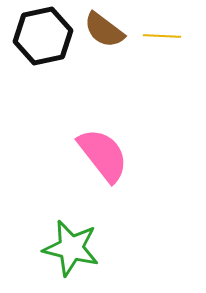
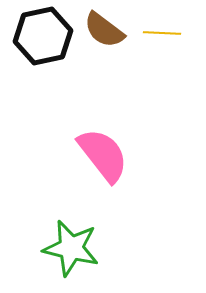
yellow line: moved 3 px up
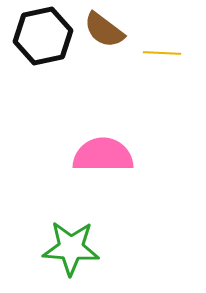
yellow line: moved 20 px down
pink semicircle: rotated 52 degrees counterclockwise
green star: rotated 10 degrees counterclockwise
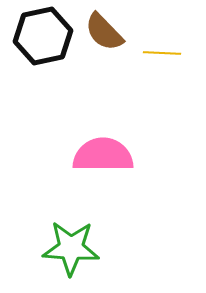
brown semicircle: moved 2 px down; rotated 9 degrees clockwise
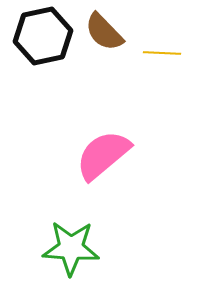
pink semicircle: rotated 40 degrees counterclockwise
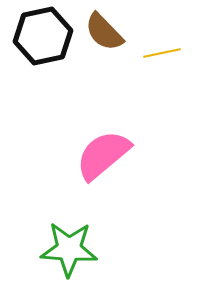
yellow line: rotated 15 degrees counterclockwise
green star: moved 2 px left, 1 px down
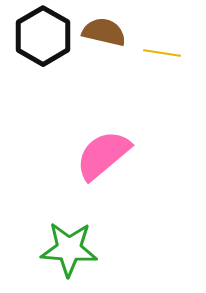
brown semicircle: rotated 147 degrees clockwise
black hexagon: rotated 18 degrees counterclockwise
yellow line: rotated 21 degrees clockwise
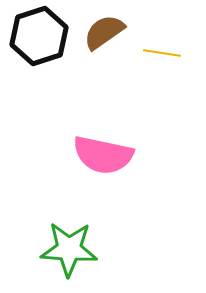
brown semicircle: rotated 48 degrees counterclockwise
black hexagon: moved 4 px left; rotated 12 degrees clockwise
pink semicircle: rotated 128 degrees counterclockwise
